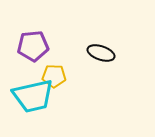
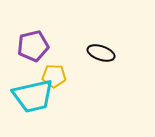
purple pentagon: rotated 8 degrees counterclockwise
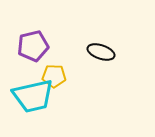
black ellipse: moved 1 px up
